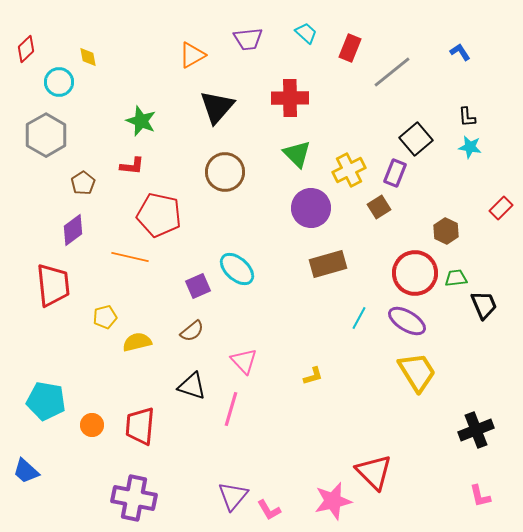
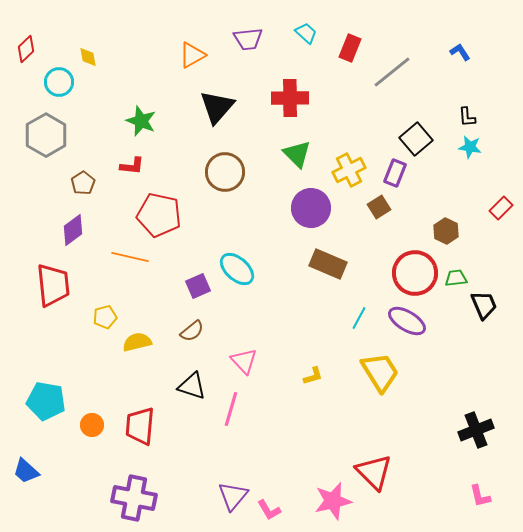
brown rectangle at (328, 264): rotated 39 degrees clockwise
yellow trapezoid at (417, 372): moved 37 px left
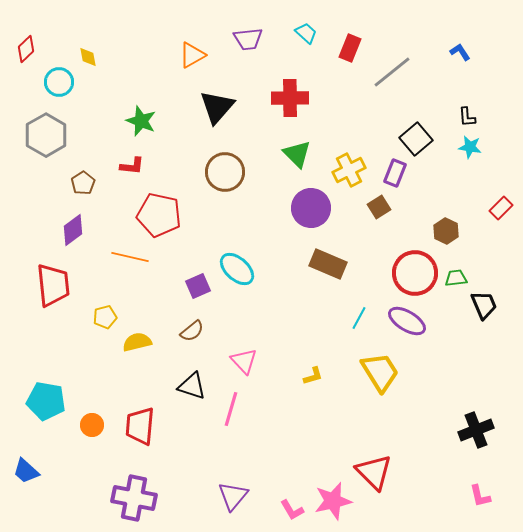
pink L-shape at (269, 510): moved 23 px right
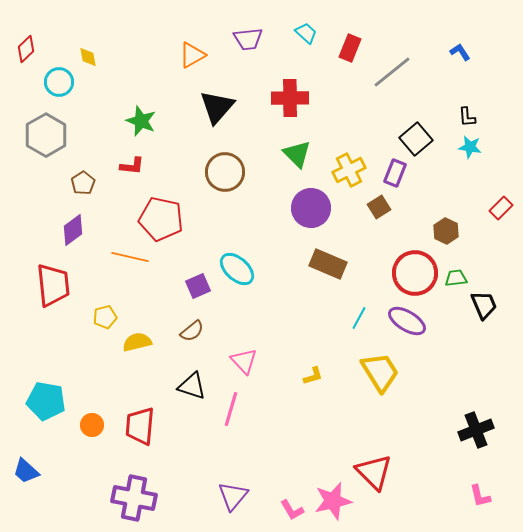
red pentagon at (159, 215): moved 2 px right, 4 px down
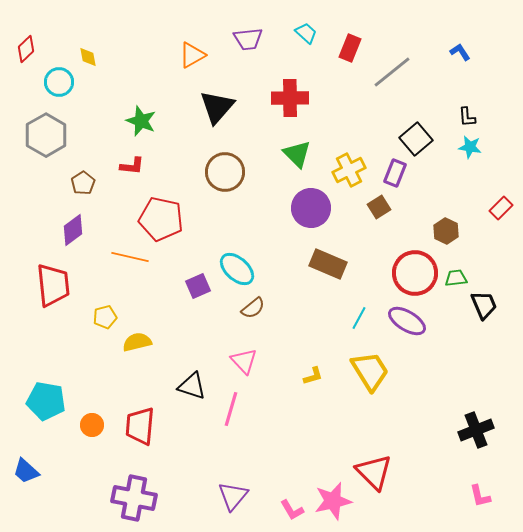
brown semicircle at (192, 331): moved 61 px right, 23 px up
yellow trapezoid at (380, 372): moved 10 px left, 1 px up
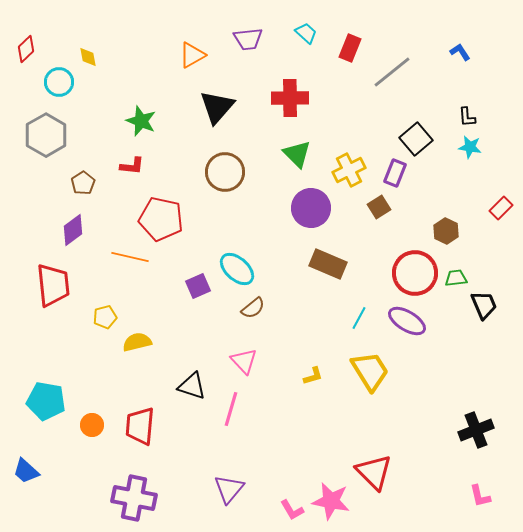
purple triangle at (233, 496): moved 4 px left, 7 px up
pink star at (333, 501): moved 2 px left; rotated 24 degrees clockwise
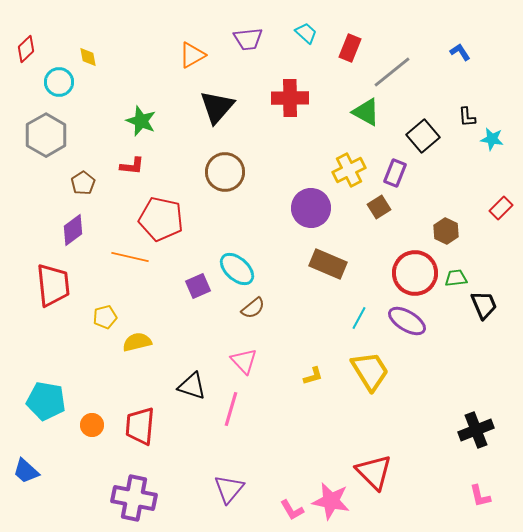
black square at (416, 139): moved 7 px right, 3 px up
cyan star at (470, 147): moved 22 px right, 8 px up
green triangle at (297, 154): moved 69 px right, 42 px up; rotated 16 degrees counterclockwise
